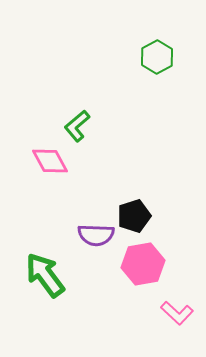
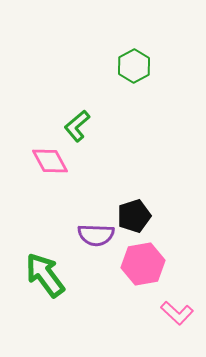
green hexagon: moved 23 px left, 9 px down
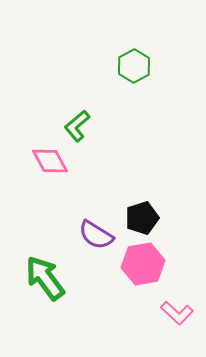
black pentagon: moved 8 px right, 2 px down
purple semicircle: rotated 30 degrees clockwise
green arrow: moved 3 px down
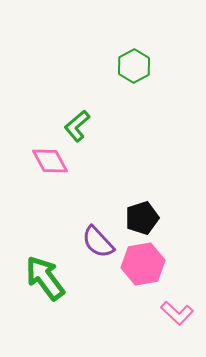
purple semicircle: moved 2 px right, 7 px down; rotated 15 degrees clockwise
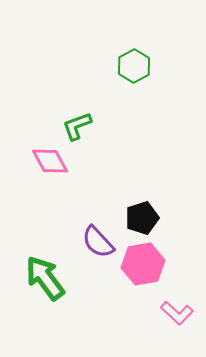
green L-shape: rotated 20 degrees clockwise
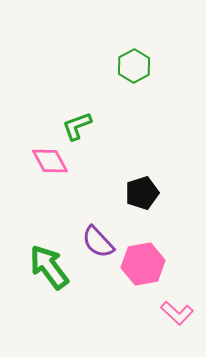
black pentagon: moved 25 px up
green arrow: moved 4 px right, 11 px up
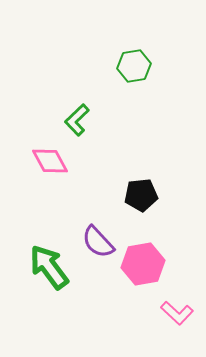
green hexagon: rotated 20 degrees clockwise
green L-shape: moved 6 px up; rotated 24 degrees counterclockwise
black pentagon: moved 1 px left, 2 px down; rotated 12 degrees clockwise
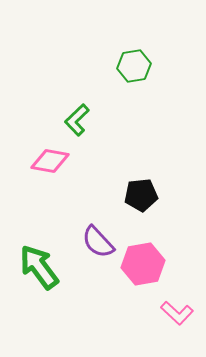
pink diamond: rotated 51 degrees counterclockwise
green arrow: moved 10 px left
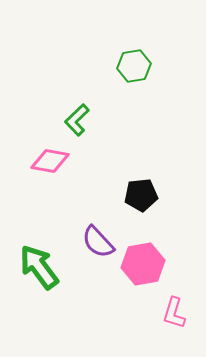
pink L-shape: moved 3 px left; rotated 64 degrees clockwise
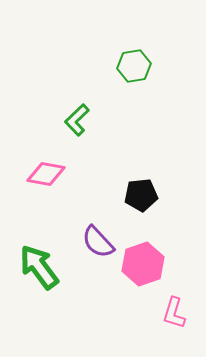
pink diamond: moved 4 px left, 13 px down
pink hexagon: rotated 9 degrees counterclockwise
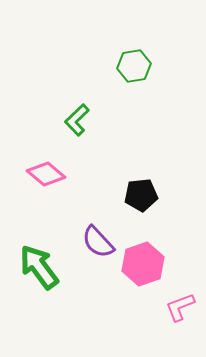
pink diamond: rotated 30 degrees clockwise
pink L-shape: moved 6 px right, 6 px up; rotated 52 degrees clockwise
